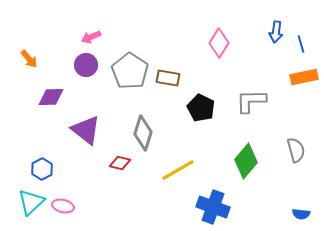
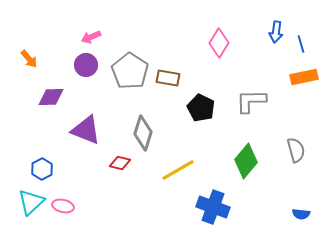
purple triangle: rotated 16 degrees counterclockwise
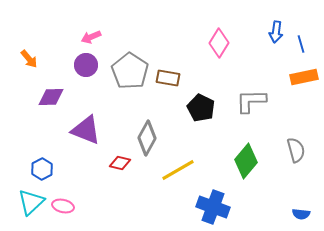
gray diamond: moved 4 px right, 5 px down; rotated 12 degrees clockwise
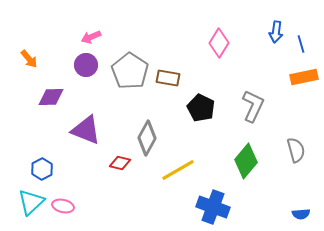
gray L-shape: moved 2 px right, 5 px down; rotated 116 degrees clockwise
blue semicircle: rotated 12 degrees counterclockwise
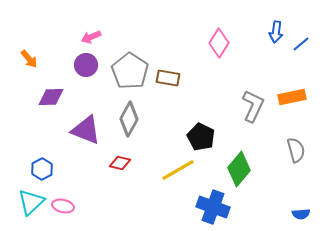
blue line: rotated 66 degrees clockwise
orange rectangle: moved 12 px left, 20 px down
black pentagon: moved 29 px down
gray diamond: moved 18 px left, 19 px up
green diamond: moved 7 px left, 8 px down
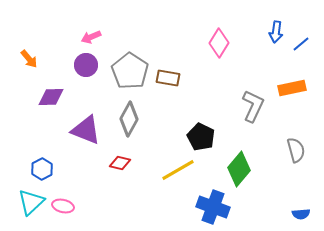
orange rectangle: moved 9 px up
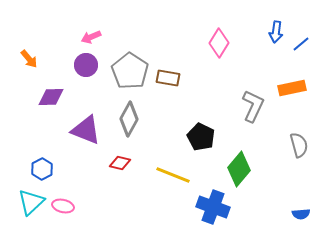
gray semicircle: moved 3 px right, 5 px up
yellow line: moved 5 px left, 5 px down; rotated 52 degrees clockwise
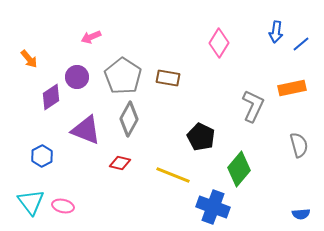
purple circle: moved 9 px left, 12 px down
gray pentagon: moved 7 px left, 5 px down
purple diamond: rotated 32 degrees counterclockwise
blue hexagon: moved 13 px up
cyan triangle: rotated 24 degrees counterclockwise
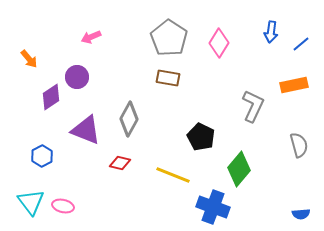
blue arrow: moved 5 px left
gray pentagon: moved 46 px right, 38 px up
orange rectangle: moved 2 px right, 3 px up
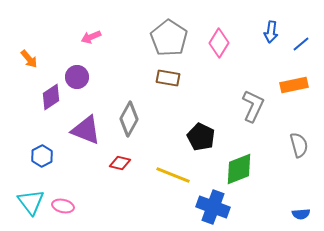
green diamond: rotated 28 degrees clockwise
